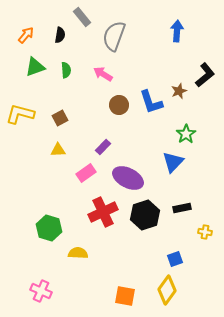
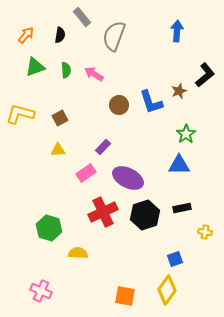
pink arrow: moved 9 px left
blue triangle: moved 6 px right, 3 px down; rotated 45 degrees clockwise
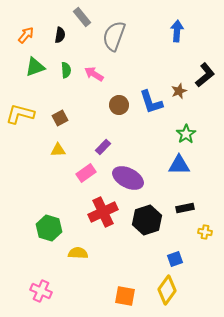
black rectangle: moved 3 px right
black hexagon: moved 2 px right, 5 px down
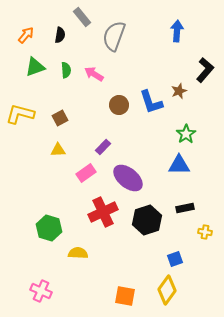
black L-shape: moved 5 px up; rotated 10 degrees counterclockwise
purple ellipse: rotated 12 degrees clockwise
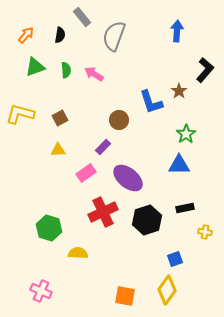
brown star: rotated 14 degrees counterclockwise
brown circle: moved 15 px down
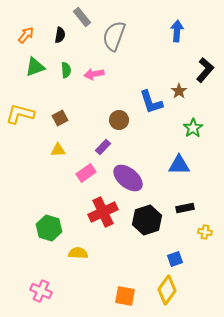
pink arrow: rotated 42 degrees counterclockwise
green star: moved 7 px right, 6 px up
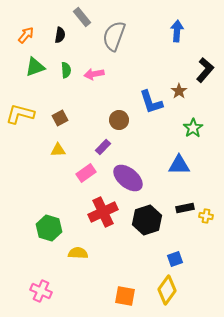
yellow cross: moved 1 px right, 16 px up
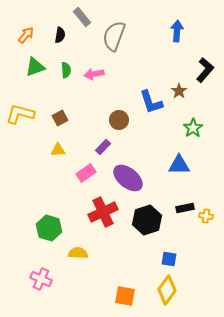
blue square: moved 6 px left; rotated 28 degrees clockwise
pink cross: moved 12 px up
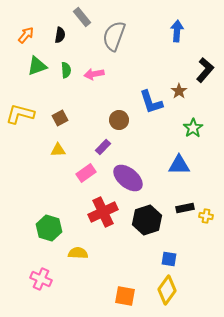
green triangle: moved 2 px right, 1 px up
